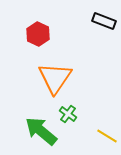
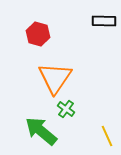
black rectangle: rotated 20 degrees counterclockwise
red hexagon: rotated 10 degrees counterclockwise
green cross: moved 2 px left, 5 px up
yellow line: rotated 35 degrees clockwise
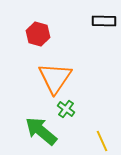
yellow line: moved 5 px left, 5 px down
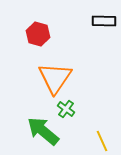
green arrow: moved 2 px right
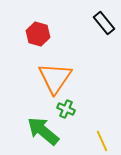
black rectangle: moved 2 px down; rotated 50 degrees clockwise
green cross: rotated 12 degrees counterclockwise
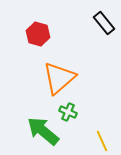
orange triangle: moved 4 px right; rotated 15 degrees clockwise
green cross: moved 2 px right, 3 px down
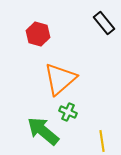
orange triangle: moved 1 px right, 1 px down
yellow line: rotated 15 degrees clockwise
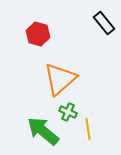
yellow line: moved 14 px left, 12 px up
